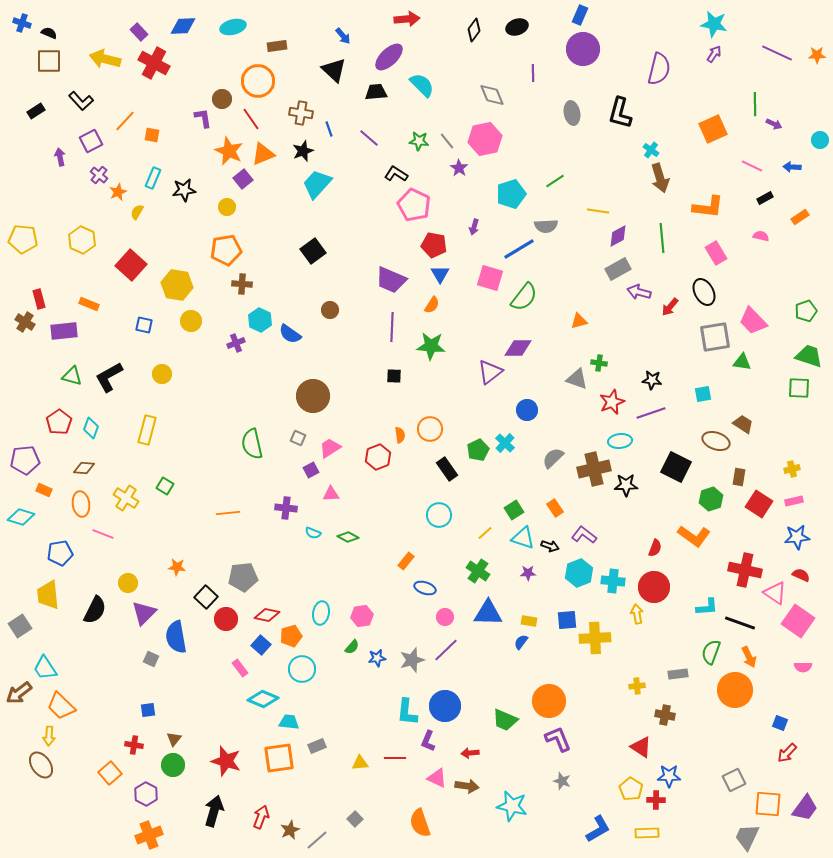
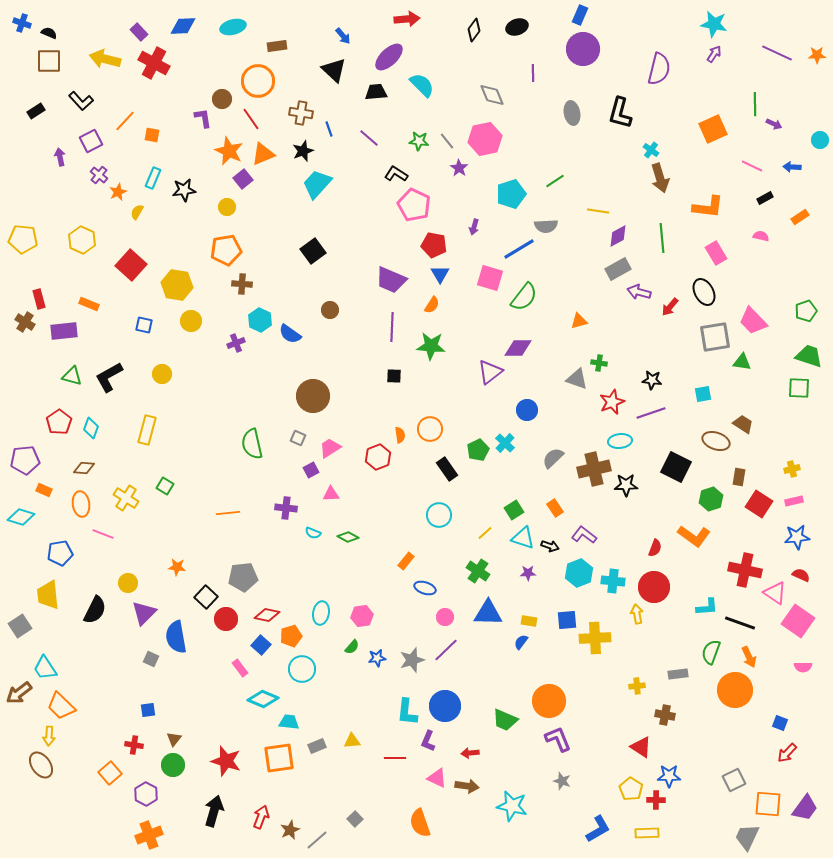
yellow triangle at (360, 763): moved 8 px left, 22 px up
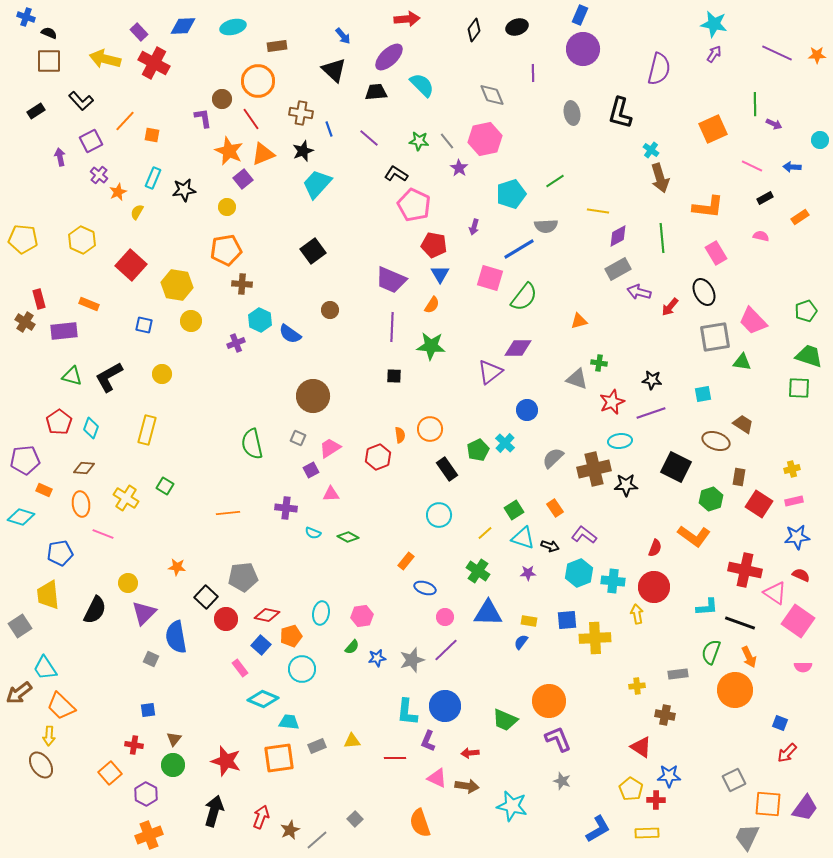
blue cross at (22, 23): moved 4 px right, 6 px up
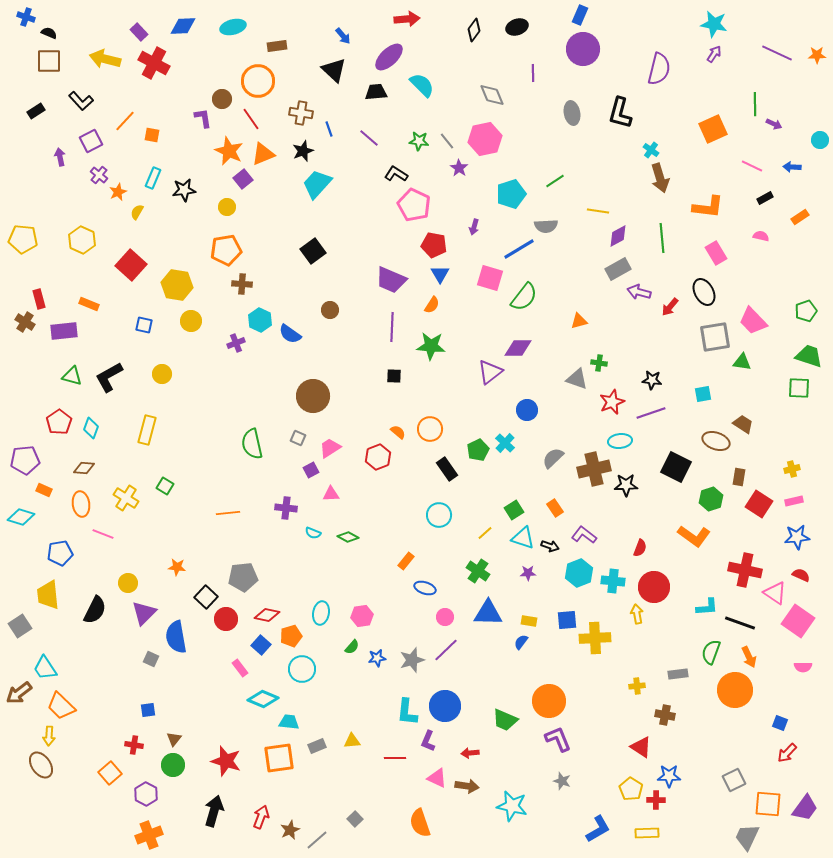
orange semicircle at (400, 435): moved 2 px left, 3 px up; rotated 42 degrees counterclockwise
red semicircle at (655, 548): moved 15 px left
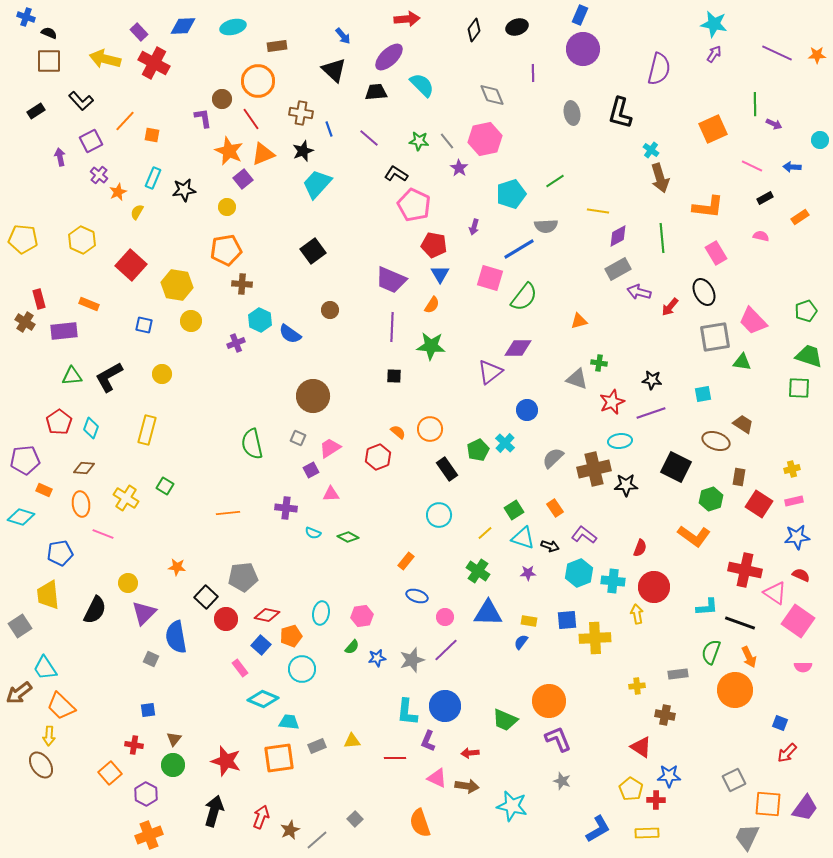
green triangle at (72, 376): rotated 20 degrees counterclockwise
blue ellipse at (425, 588): moved 8 px left, 8 px down
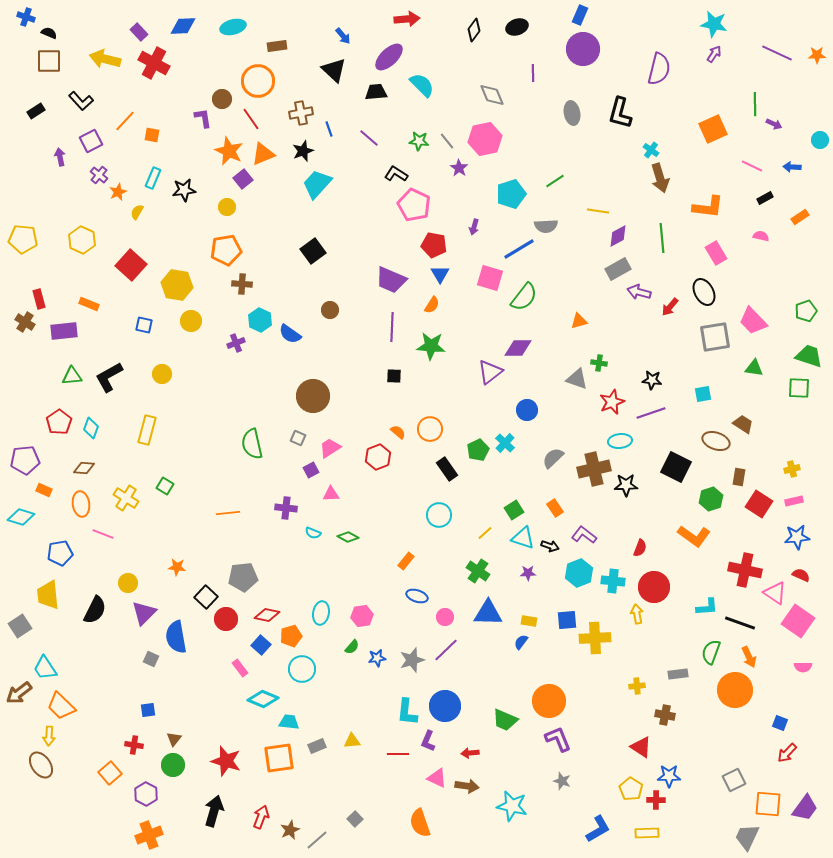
brown cross at (301, 113): rotated 20 degrees counterclockwise
green triangle at (742, 362): moved 12 px right, 6 px down
red line at (395, 758): moved 3 px right, 4 px up
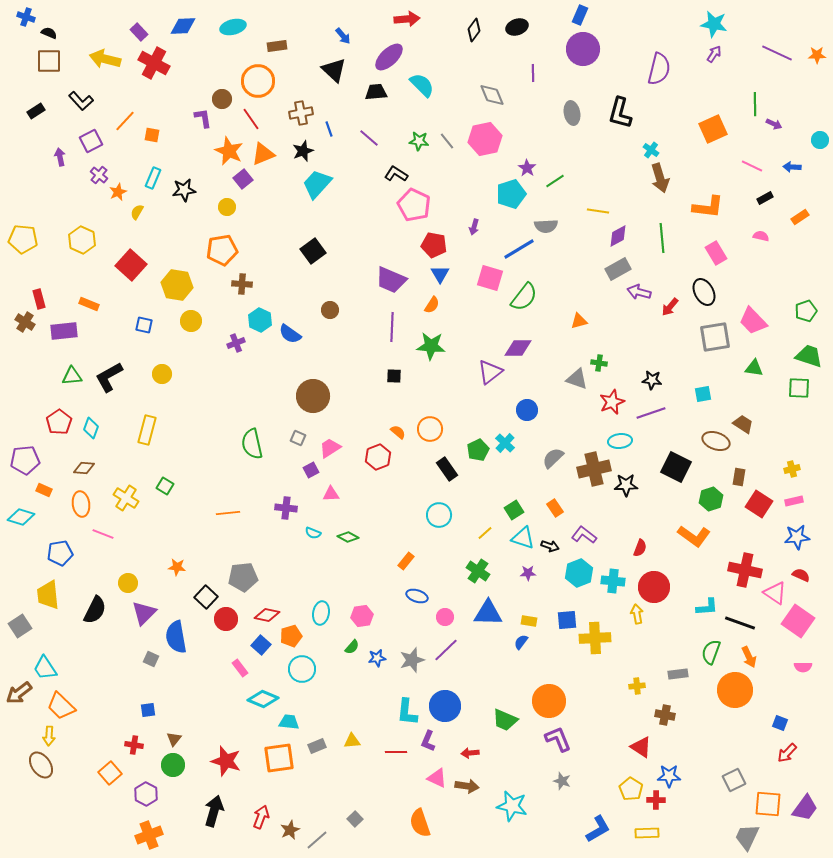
purple star at (459, 168): moved 68 px right
orange pentagon at (226, 250): moved 4 px left
red line at (398, 754): moved 2 px left, 2 px up
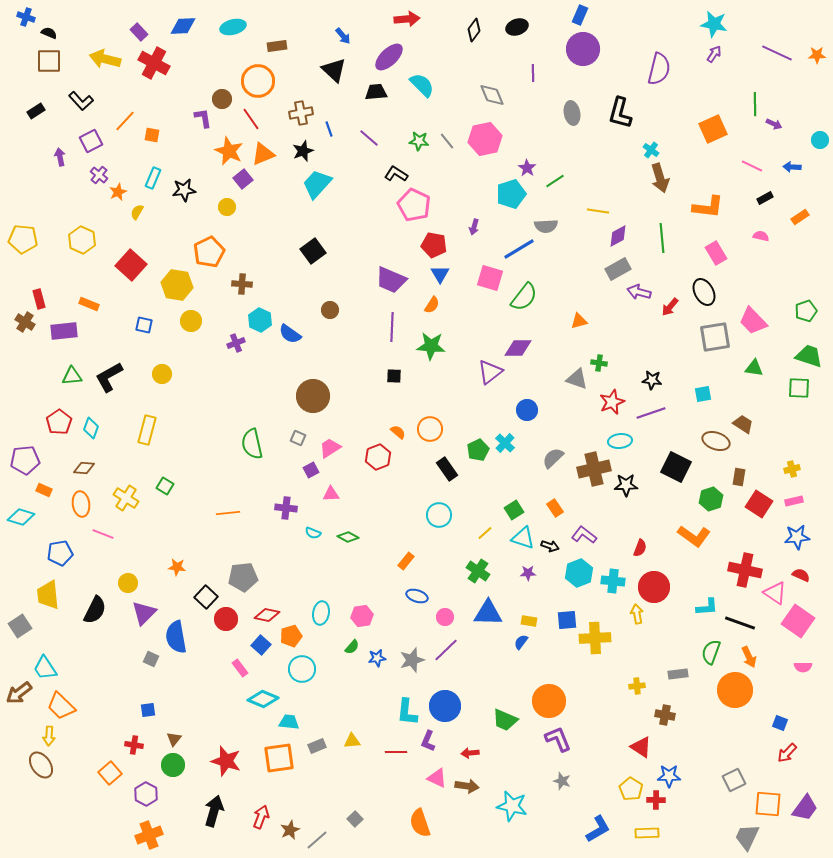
orange pentagon at (222, 250): moved 13 px left, 2 px down; rotated 16 degrees counterclockwise
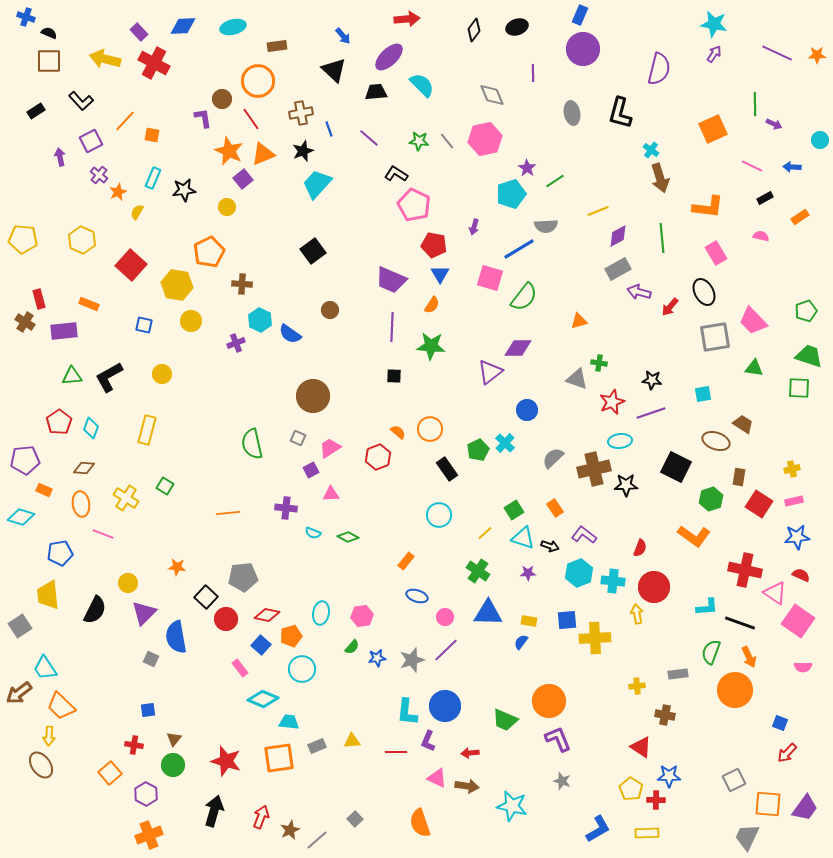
yellow line at (598, 211): rotated 30 degrees counterclockwise
